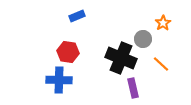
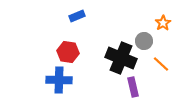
gray circle: moved 1 px right, 2 px down
purple rectangle: moved 1 px up
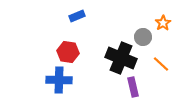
gray circle: moved 1 px left, 4 px up
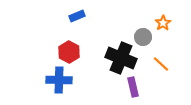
red hexagon: moved 1 px right; rotated 20 degrees clockwise
